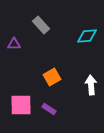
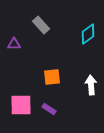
cyan diamond: moved 1 px right, 2 px up; rotated 30 degrees counterclockwise
orange square: rotated 24 degrees clockwise
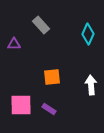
cyan diamond: rotated 30 degrees counterclockwise
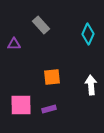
purple rectangle: rotated 48 degrees counterclockwise
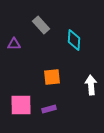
cyan diamond: moved 14 px left, 6 px down; rotated 20 degrees counterclockwise
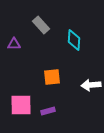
white arrow: rotated 90 degrees counterclockwise
purple rectangle: moved 1 px left, 2 px down
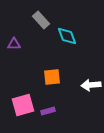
gray rectangle: moved 5 px up
cyan diamond: moved 7 px left, 4 px up; rotated 25 degrees counterclockwise
pink square: moved 2 px right; rotated 15 degrees counterclockwise
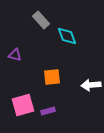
purple triangle: moved 1 px right, 11 px down; rotated 16 degrees clockwise
